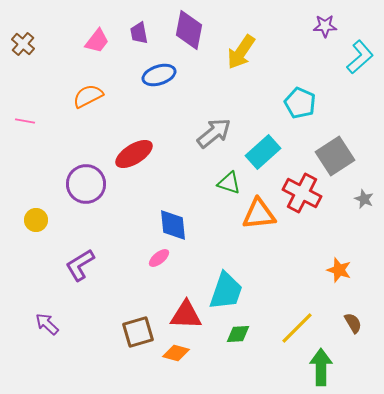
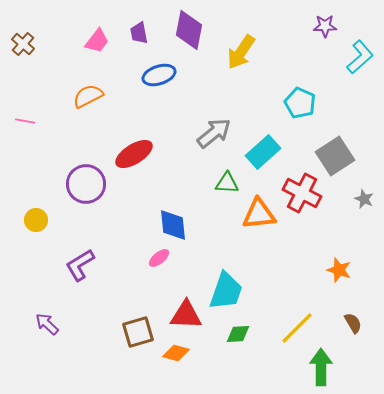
green triangle: moved 2 px left; rotated 15 degrees counterclockwise
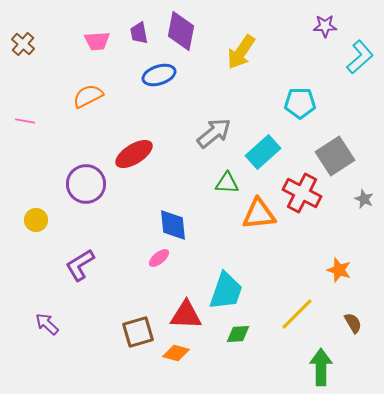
purple diamond: moved 8 px left, 1 px down
pink trapezoid: rotated 48 degrees clockwise
cyan pentagon: rotated 24 degrees counterclockwise
yellow line: moved 14 px up
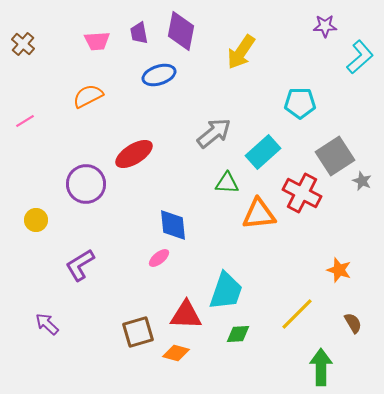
pink line: rotated 42 degrees counterclockwise
gray star: moved 2 px left, 18 px up
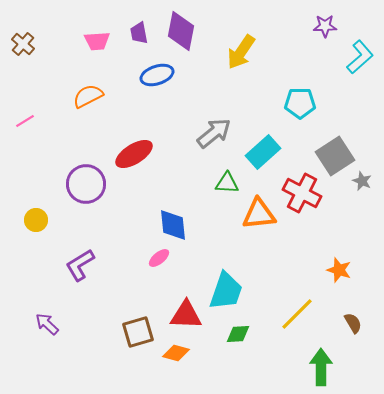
blue ellipse: moved 2 px left
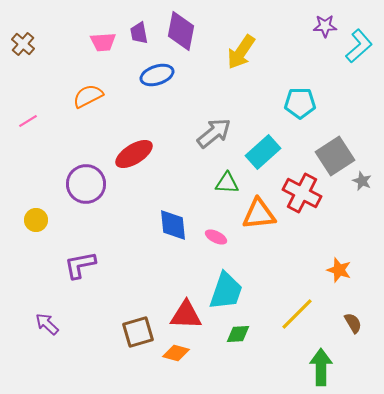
pink trapezoid: moved 6 px right, 1 px down
cyan L-shape: moved 1 px left, 11 px up
pink line: moved 3 px right
pink ellipse: moved 57 px right, 21 px up; rotated 65 degrees clockwise
purple L-shape: rotated 20 degrees clockwise
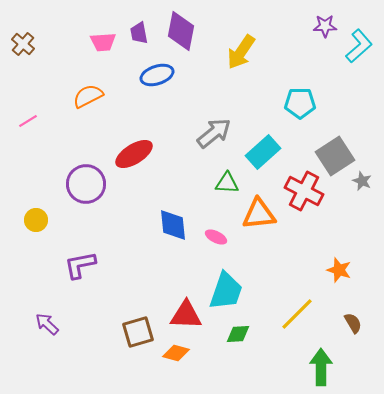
red cross: moved 2 px right, 2 px up
